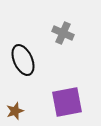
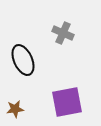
brown star: moved 2 px up; rotated 12 degrees clockwise
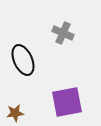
brown star: moved 4 px down
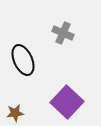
purple square: rotated 36 degrees counterclockwise
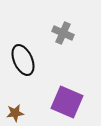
purple square: rotated 20 degrees counterclockwise
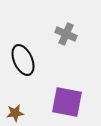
gray cross: moved 3 px right, 1 px down
purple square: rotated 12 degrees counterclockwise
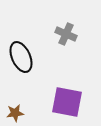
black ellipse: moved 2 px left, 3 px up
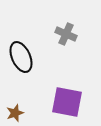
brown star: rotated 12 degrees counterclockwise
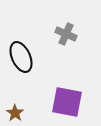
brown star: rotated 18 degrees counterclockwise
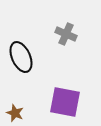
purple square: moved 2 px left
brown star: rotated 12 degrees counterclockwise
